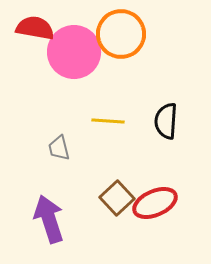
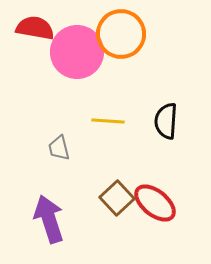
pink circle: moved 3 px right
red ellipse: rotated 63 degrees clockwise
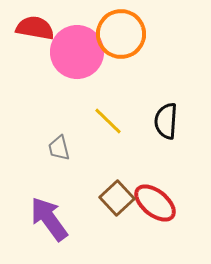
yellow line: rotated 40 degrees clockwise
purple arrow: rotated 18 degrees counterclockwise
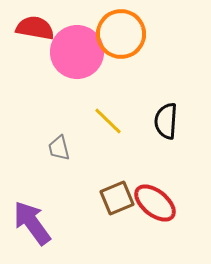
brown square: rotated 20 degrees clockwise
purple arrow: moved 17 px left, 4 px down
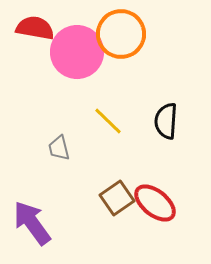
brown square: rotated 12 degrees counterclockwise
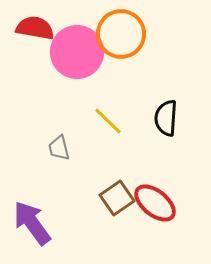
black semicircle: moved 3 px up
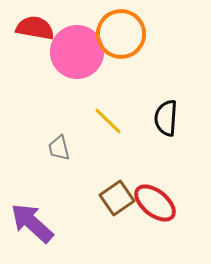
purple arrow: rotated 12 degrees counterclockwise
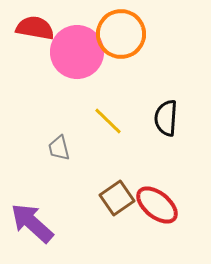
red ellipse: moved 2 px right, 2 px down
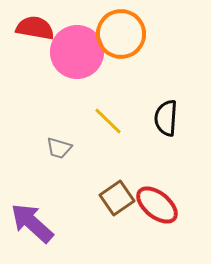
gray trapezoid: rotated 60 degrees counterclockwise
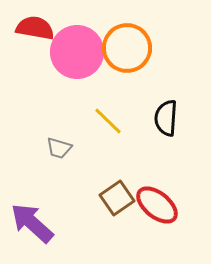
orange circle: moved 6 px right, 14 px down
